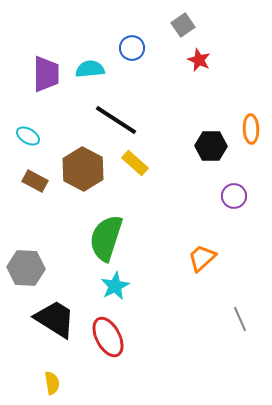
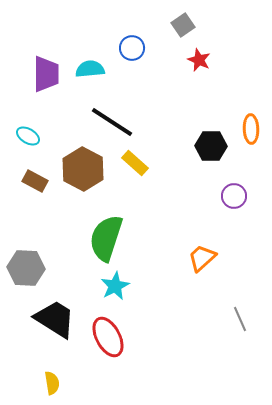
black line: moved 4 px left, 2 px down
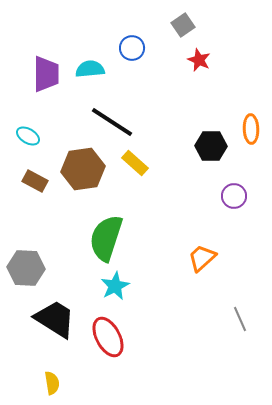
brown hexagon: rotated 24 degrees clockwise
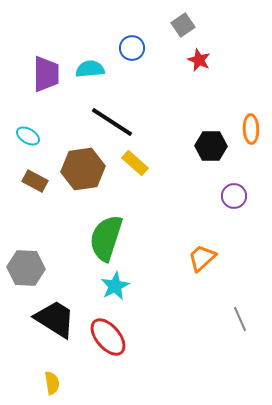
red ellipse: rotated 12 degrees counterclockwise
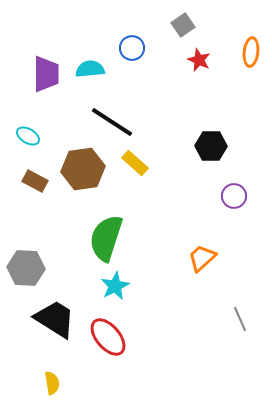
orange ellipse: moved 77 px up; rotated 8 degrees clockwise
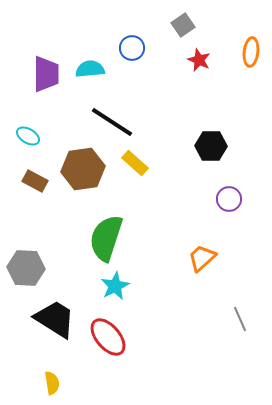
purple circle: moved 5 px left, 3 px down
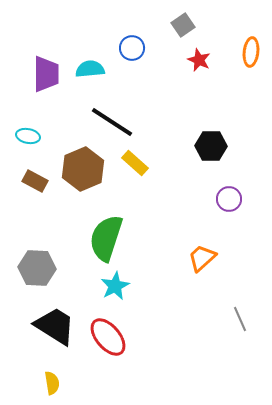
cyan ellipse: rotated 20 degrees counterclockwise
brown hexagon: rotated 15 degrees counterclockwise
gray hexagon: moved 11 px right
black trapezoid: moved 7 px down
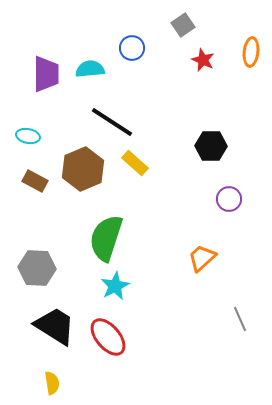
red star: moved 4 px right
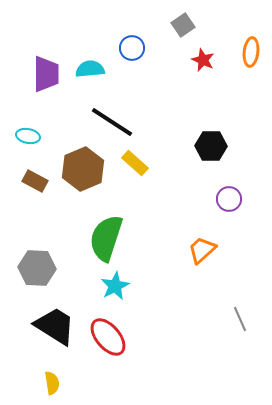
orange trapezoid: moved 8 px up
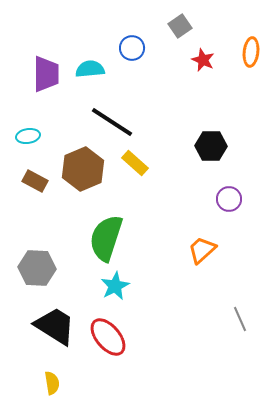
gray square: moved 3 px left, 1 px down
cyan ellipse: rotated 20 degrees counterclockwise
